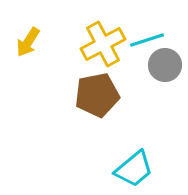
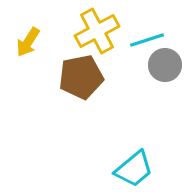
yellow cross: moved 6 px left, 13 px up
brown pentagon: moved 16 px left, 18 px up
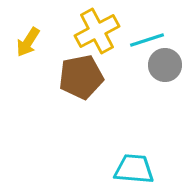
cyan trapezoid: rotated 135 degrees counterclockwise
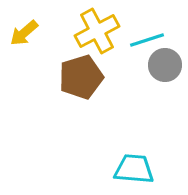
yellow arrow: moved 4 px left, 9 px up; rotated 16 degrees clockwise
brown pentagon: rotated 6 degrees counterclockwise
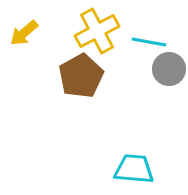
cyan line: moved 2 px right, 2 px down; rotated 28 degrees clockwise
gray circle: moved 4 px right, 4 px down
brown pentagon: moved 1 px up; rotated 12 degrees counterclockwise
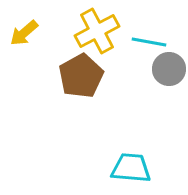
cyan trapezoid: moved 3 px left, 1 px up
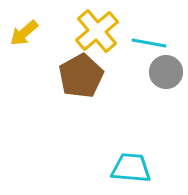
yellow cross: rotated 12 degrees counterclockwise
cyan line: moved 1 px down
gray circle: moved 3 px left, 3 px down
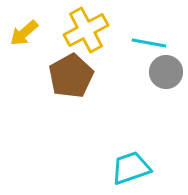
yellow cross: moved 11 px left, 1 px up; rotated 12 degrees clockwise
brown pentagon: moved 10 px left
cyan trapezoid: rotated 24 degrees counterclockwise
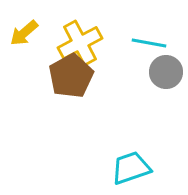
yellow cross: moved 6 px left, 13 px down
